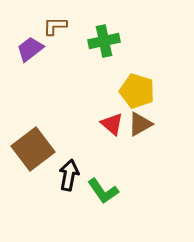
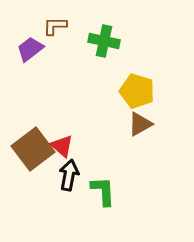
green cross: rotated 24 degrees clockwise
red triangle: moved 50 px left, 22 px down
green L-shape: rotated 148 degrees counterclockwise
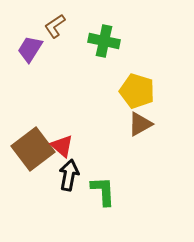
brown L-shape: rotated 35 degrees counterclockwise
purple trapezoid: rotated 20 degrees counterclockwise
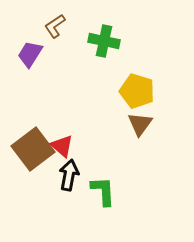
purple trapezoid: moved 5 px down
brown triangle: rotated 24 degrees counterclockwise
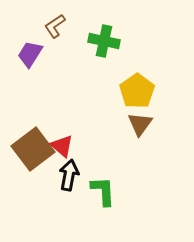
yellow pentagon: rotated 20 degrees clockwise
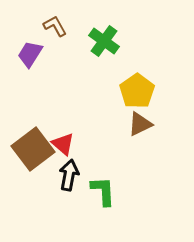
brown L-shape: rotated 95 degrees clockwise
green cross: rotated 24 degrees clockwise
brown triangle: rotated 28 degrees clockwise
red triangle: moved 1 px right, 2 px up
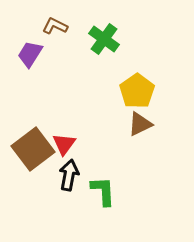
brown L-shape: rotated 35 degrees counterclockwise
green cross: moved 2 px up
red triangle: moved 1 px right; rotated 25 degrees clockwise
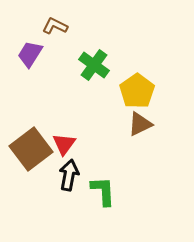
green cross: moved 10 px left, 26 px down
brown square: moved 2 px left
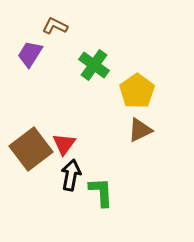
brown triangle: moved 6 px down
black arrow: moved 2 px right
green L-shape: moved 2 px left, 1 px down
